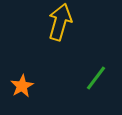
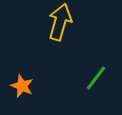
orange star: rotated 20 degrees counterclockwise
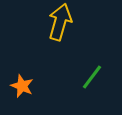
green line: moved 4 px left, 1 px up
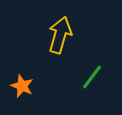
yellow arrow: moved 13 px down
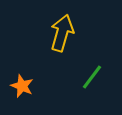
yellow arrow: moved 2 px right, 2 px up
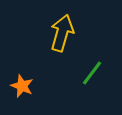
green line: moved 4 px up
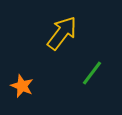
yellow arrow: rotated 21 degrees clockwise
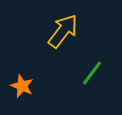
yellow arrow: moved 1 px right, 2 px up
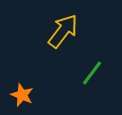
orange star: moved 9 px down
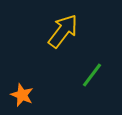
green line: moved 2 px down
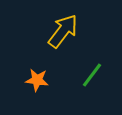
orange star: moved 15 px right, 15 px up; rotated 15 degrees counterclockwise
